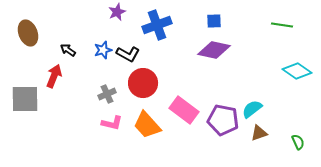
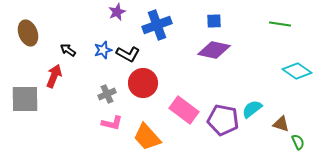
green line: moved 2 px left, 1 px up
orange trapezoid: moved 12 px down
brown triangle: moved 22 px right, 9 px up; rotated 36 degrees clockwise
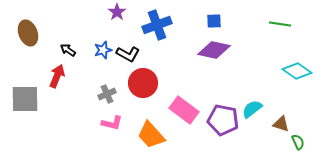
purple star: rotated 12 degrees counterclockwise
red arrow: moved 3 px right
orange trapezoid: moved 4 px right, 2 px up
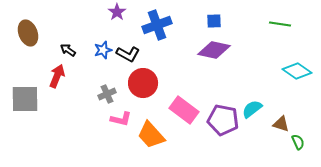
pink L-shape: moved 9 px right, 4 px up
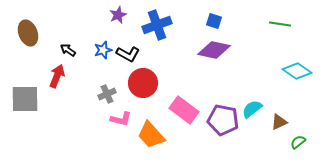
purple star: moved 1 px right, 3 px down; rotated 12 degrees clockwise
blue square: rotated 21 degrees clockwise
brown triangle: moved 2 px left, 2 px up; rotated 42 degrees counterclockwise
green semicircle: rotated 105 degrees counterclockwise
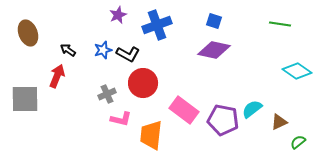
orange trapezoid: rotated 48 degrees clockwise
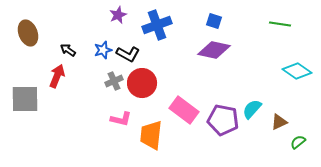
red circle: moved 1 px left
gray cross: moved 7 px right, 13 px up
cyan semicircle: rotated 10 degrees counterclockwise
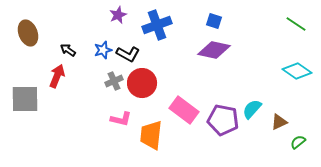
green line: moved 16 px right; rotated 25 degrees clockwise
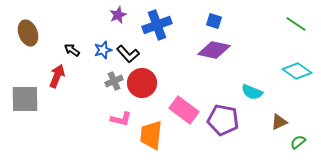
black arrow: moved 4 px right
black L-shape: rotated 20 degrees clockwise
cyan semicircle: moved 17 px up; rotated 110 degrees counterclockwise
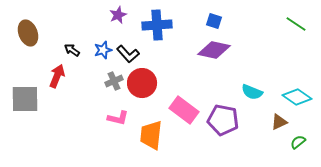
blue cross: rotated 16 degrees clockwise
cyan diamond: moved 26 px down
pink L-shape: moved 3 px left, 1 px up
